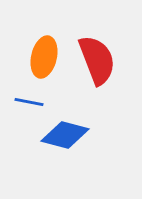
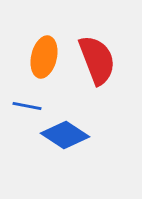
blue line: moved 2 px left, 4 px down
blue diamond: rotated 18 degrees clockwise
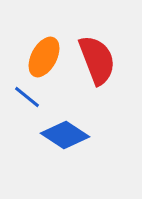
orange ellipse: rotated 15 degrees clockwise
blue line: moved 9 px up; rotated 28 degrees clockwise
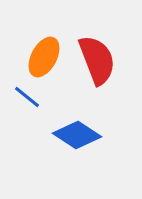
blue diamond: moved 12 px right
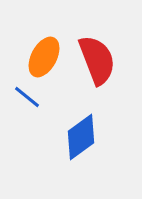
blue diamond: moved 4 px right, 2 px down; rotated 69 degrees counterclockwise
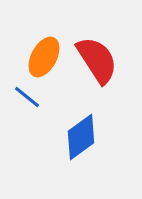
red semicircle: rotated 12 degrees counterclockwise
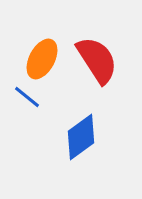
orange ellipse: moved 2 px left, 2 px down
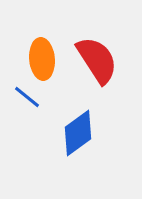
orange ellipse: rotated 33 degrees counterclockwise
blue diamond: moved 3 px left, 4 px up
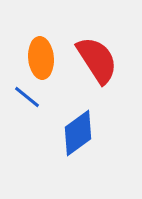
orange ellipse: moved 1 px left, 1 px up
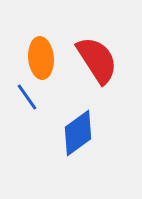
blue line: rotated 16 degrees clockwise
